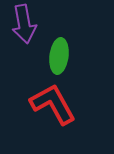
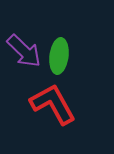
purple arrow: moved 27 px down; rotated 36 degrees counterclockwise
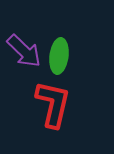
red L-shape: rotated 42 degrees clockwise
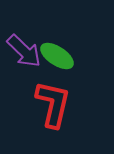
green ellipse: moved 2 px left; rotated 64 degrees counterclockwise
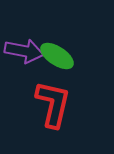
purple arrow: rotated 33 degrees counterclockwise
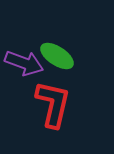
purple arrow: moved 12 px down; rotated 9 degrees clockwise
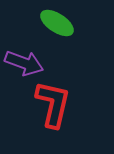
green ellipse: moved 33 px up
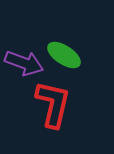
green ellipse: moved 7 px right, 32 px down
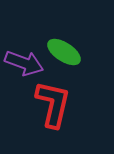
green ellipse: moved 3 px up
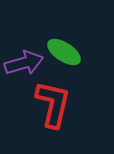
purple arrow: rotated 36 degrees counterclockwise
